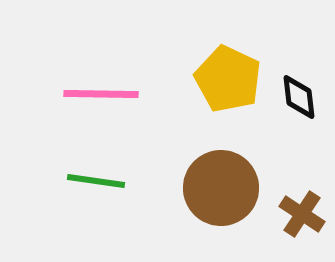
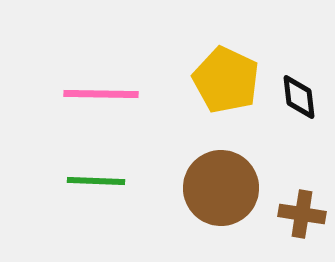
yellow pentagon: moved 2 px left, 1 px down
green line: rotated 6 degrees counterclockwise
brown cross: rotated 24 degrees counterclockwise
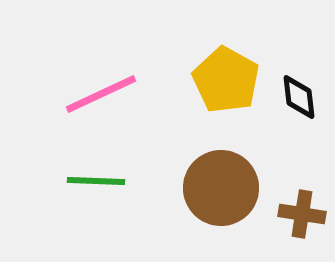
yellow pentagon: rotated 4 degrees clockwise
pink line: rotated 26 degrees counterclockwise
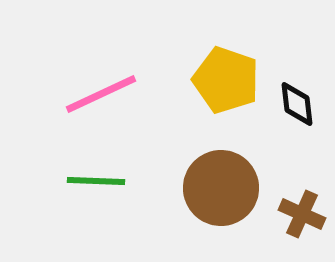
yellow pentagon: rotated 10 degrees counterclockwise
black diamond: moved 2 px left, 7 px down
brown cross: rotated 15 degrees clockwise
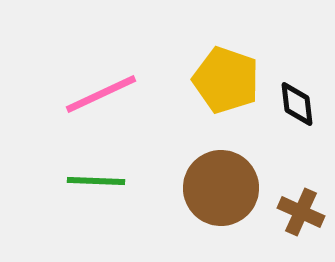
brown cross: moved 1 px left, 2 px up
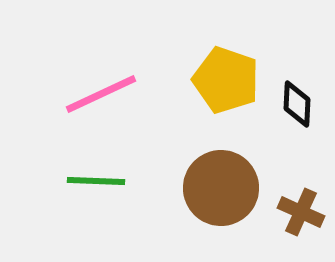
black diamond: rotated 9 degrees clockwise
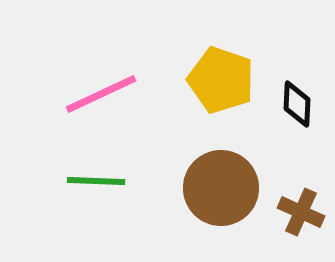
yellow pentagon: moved 5 px left
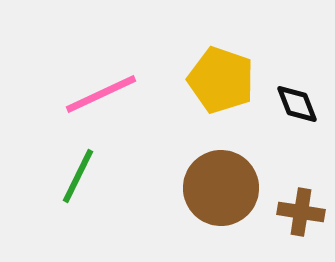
black diamond: rotated 24 degrees counterclockwise
green line: moved 18 px left, 5 px up; rotated 66 degrees counterclockwise
brown cross: rotated 15 degrees counterclockwise
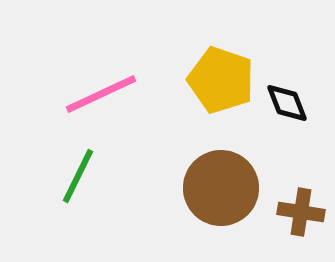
black diamond: moved 10 px left, 1 px up
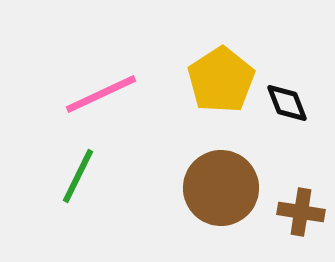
yellow pentagon: rotated 20 degrees clockwise
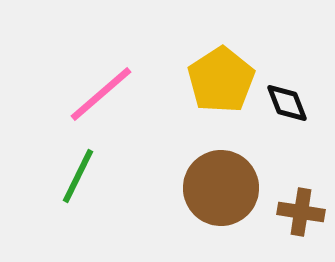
pink line: rotated 16 degrees counterclockwise
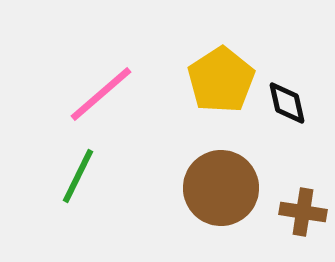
black diamond: rotated 9 degrees clockwise
brown cross: moved 2 px right
